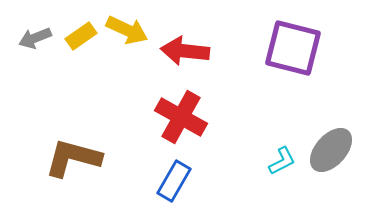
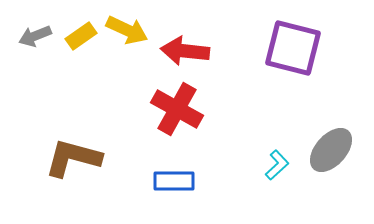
gray arrow: moved 2 px up
red cross: moved 4 px left, 8 px up
cyan L-shape: moved 5 px left, 4 px down; rotated 16 degrees counterclockwise
blue rectangle: rotated 60 degrees clockwise
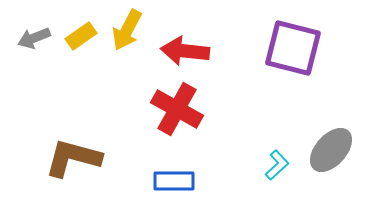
yellow arrow: rotated 93 degrees clockwise
gray arrow: moved 1 px left, 2 px down
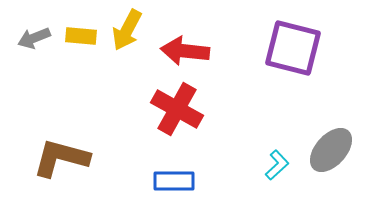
yellow rectangle: rotated 40 degrees clockwise
brown L-shape: moved 12 px left
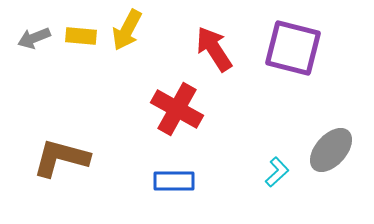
red arrow: moved 29 px right, 2 px up; rotated 51 degrees clockwise
cyan L-shape: moved 7 px down
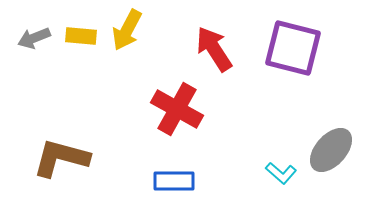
cyan L-shape: moved 4 px right, 1 px down; rotated 84 degrees clockwise
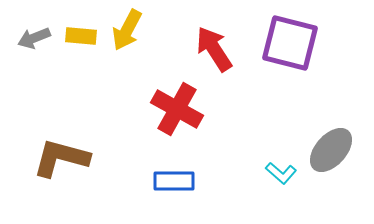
purple square: moved 3 px left, 5 px up
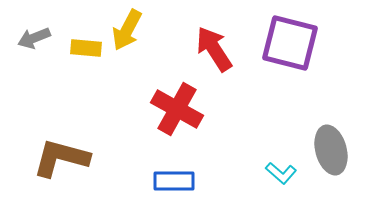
yellow rectangle: moved 5 px right, 12 px down
gray ellipse: rotated 57 degrees counterclockwise
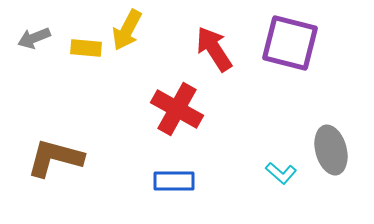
brown L-shape: moved 6 px left
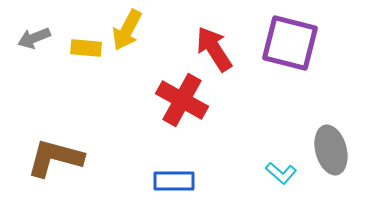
red cross: moved 5 px right, 9 px up
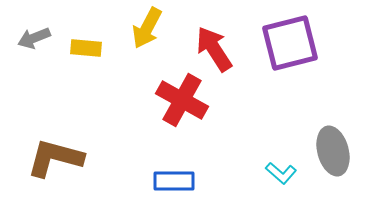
yellow arrow: moved 20 px right, 2 px up
purple square: rotated 28 degrees counterclockwise
gray ellipse: moved 2 px right, 1 px down
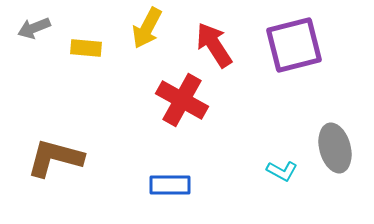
gray arrow: moved 10 px up
purple square: moved 4 px right, 2 px down
red arrow: moved 4 px up
gray ellipse: moved 2 px right, 3 px up
cyan L-shape: moved 1 px right, 2 px up; rotated 12 degrees counterclockwise
blue rectangle: moved 4 px left, 4 px down
